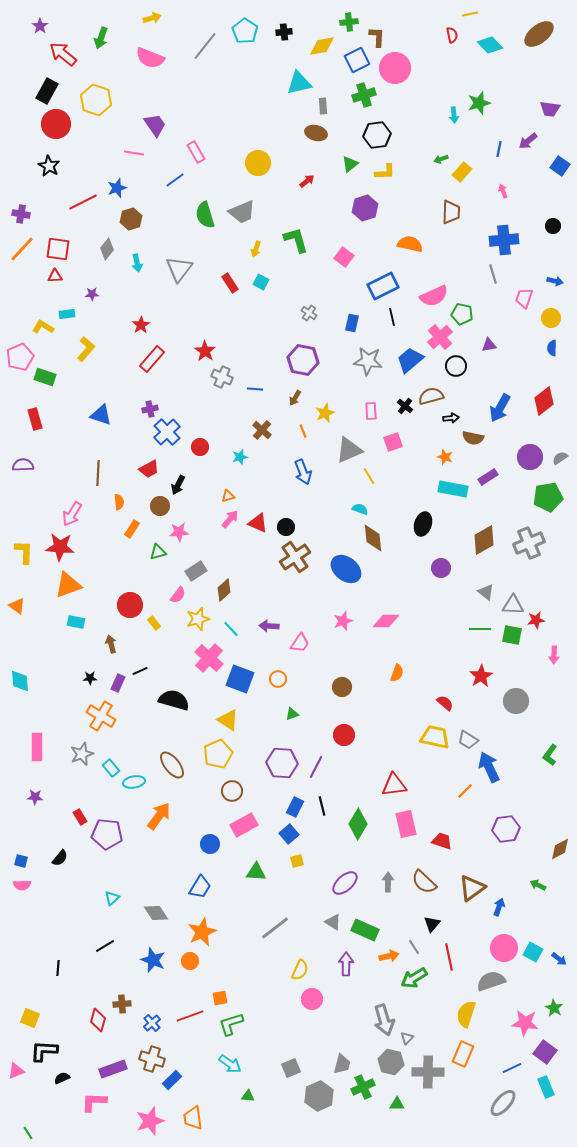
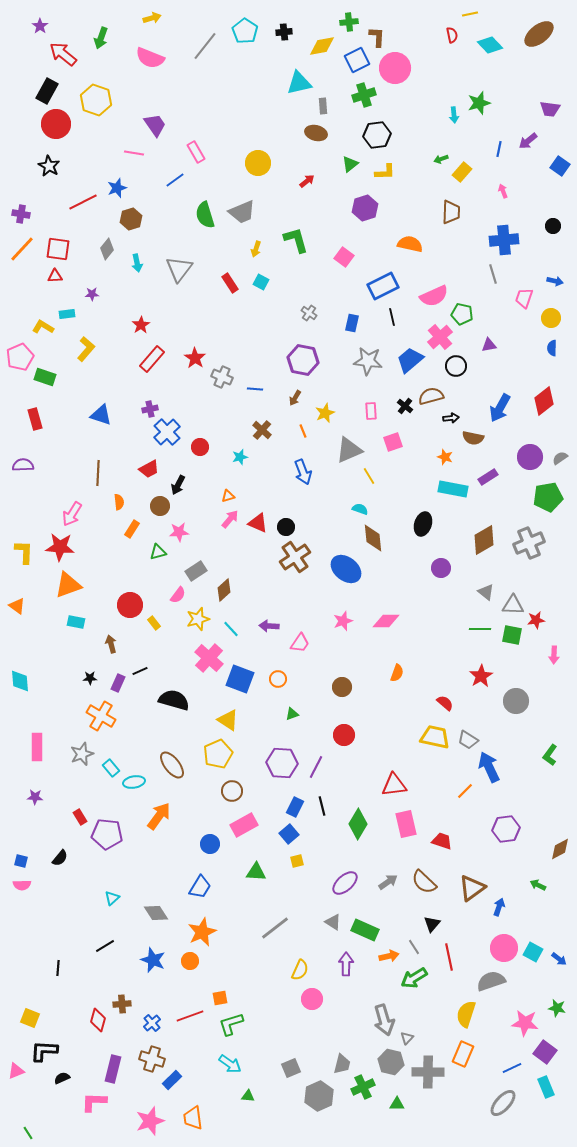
red star at (205, 351): moved 10 px left, 7 px down
gray arrow at (388, 882): rotated 54 degrees clockwise
green star at (554, 1008): moved 3 px right; rotated 18 degrees counterclockwise
purple rectangle at (113, 1069): rotated 56 degrees counterclockwise
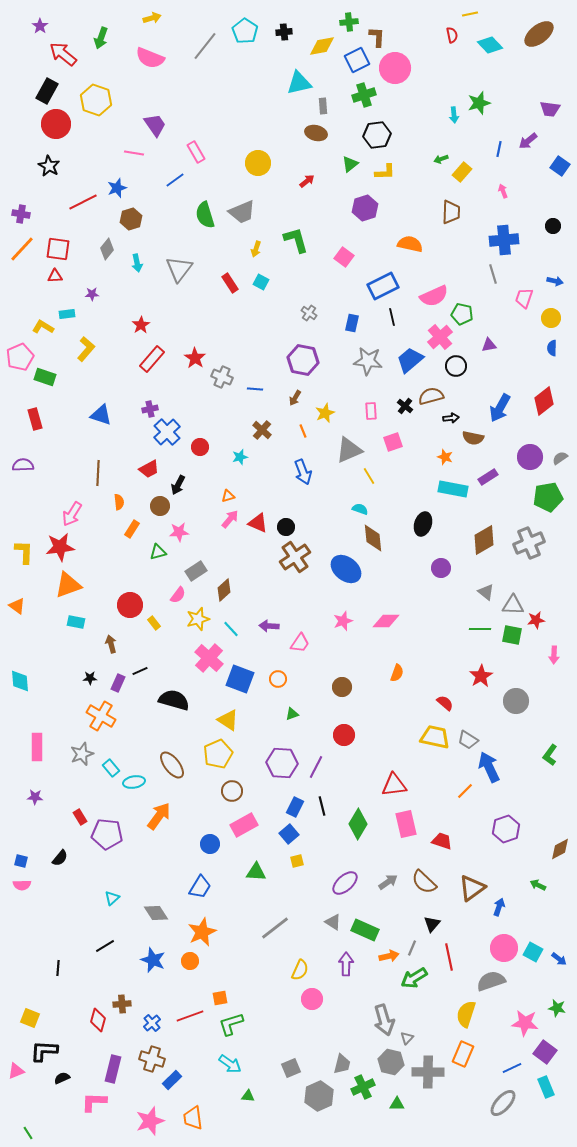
red star at (60, 547): rotated 12 degrees counterclockwise
purple hexagon at (506, 829): rotated 12 degrees counterclockwise
gray line at (414, 947): moved 2 px left, 1 px down; rotated 56 degrees clockwise
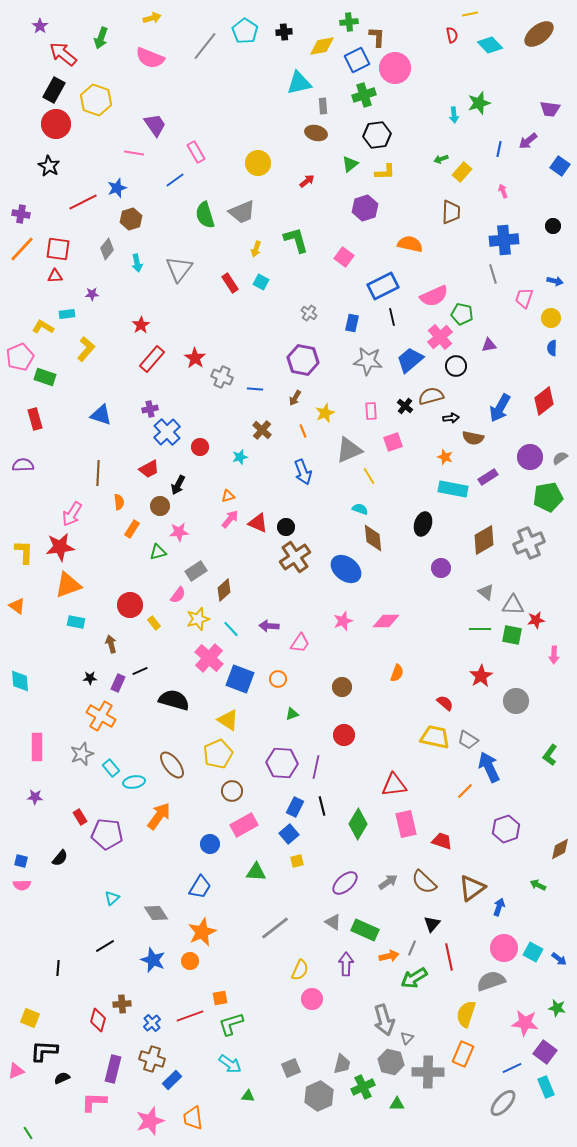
black rectangle at (47, 91): moved 7 px right, 1 px up
purple line at (316, 767): rotated 15 degrees counterclockwise
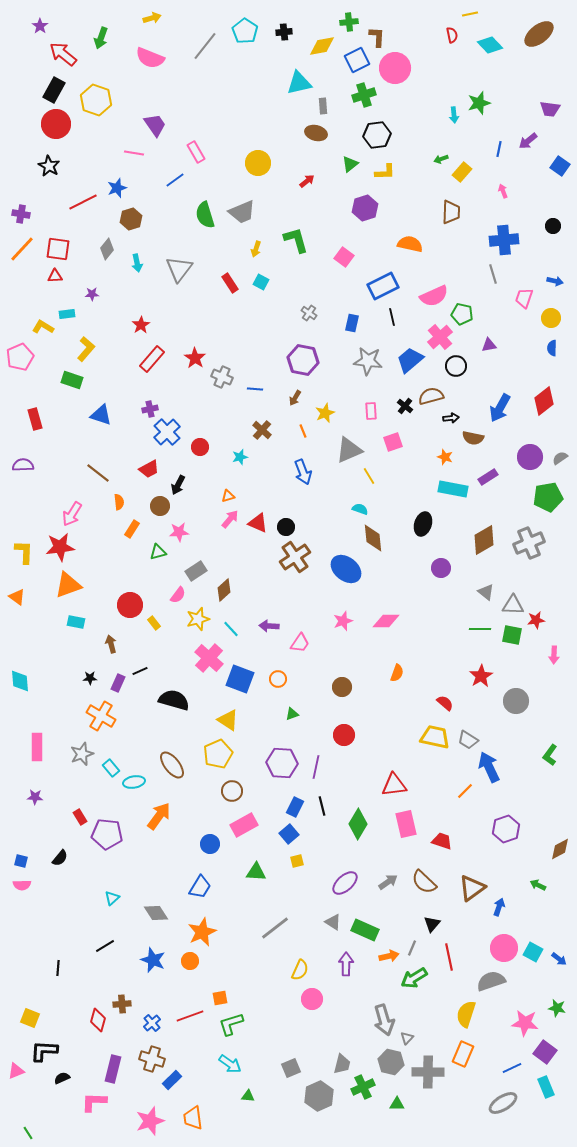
green rectangle at (45, 377): moved 27 px right, 3 px down
brown line at (98, 473): rotated 55 degrees counterclockwise
orange triangle at (17, 606): moved 9 px up
gray ellipse at (503, 1103): rotated 16 degrees clockwise
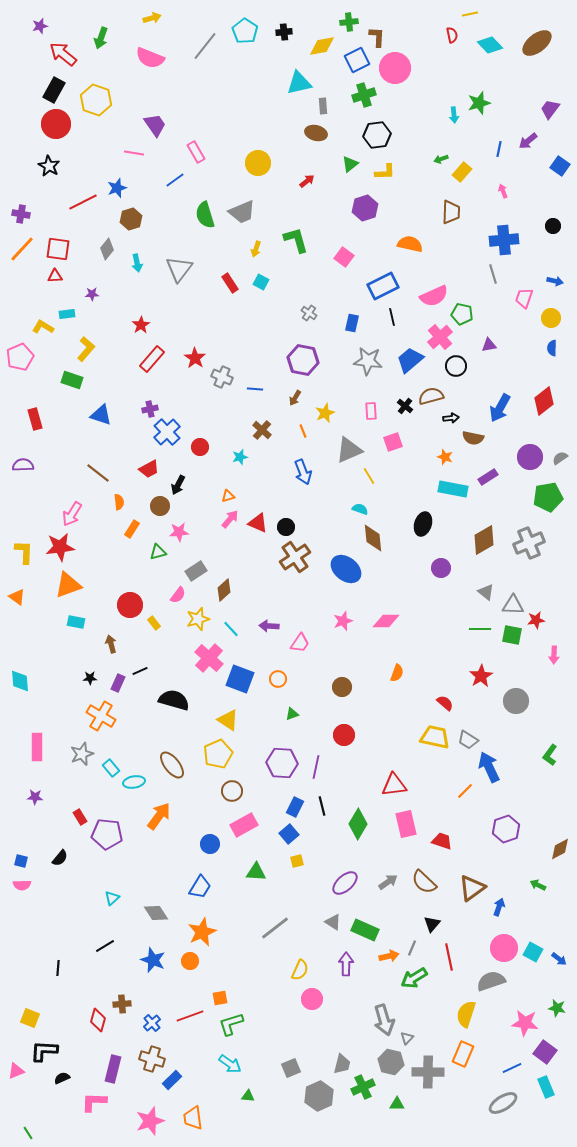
purple star at (40, 26): rotated 21 degrees clockwise
brown ellipse at (539, 34): moved 2 px left, 9 px down
purple trapezoid at (550, 109): rotated 120 degrees clockwise
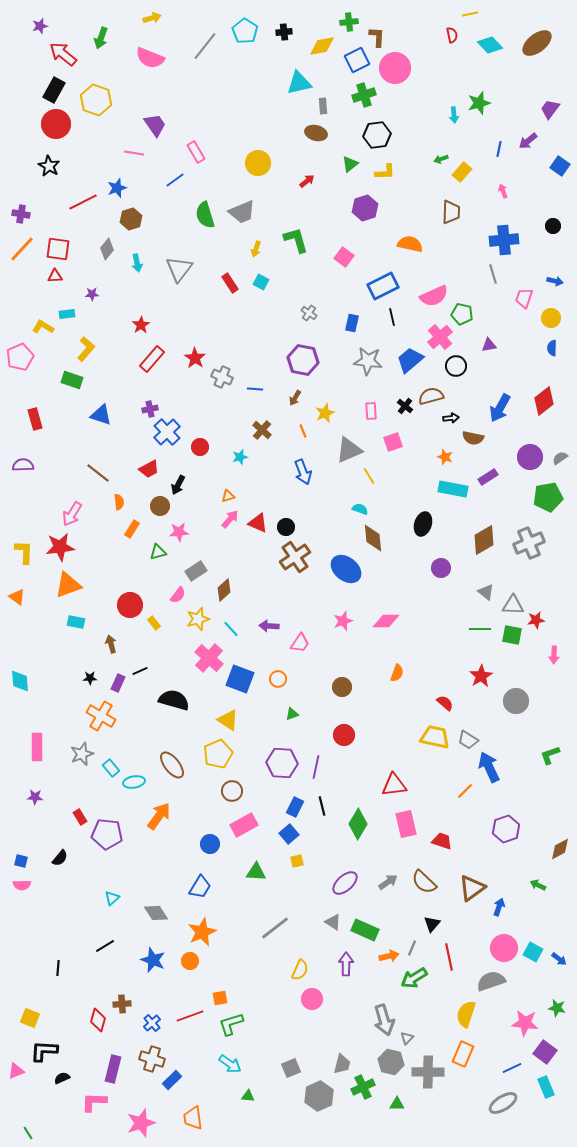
green L-shape at (550, 755): rotated 35 degrees clockwise
pink star at (150, 1121): moved 9 px left, 2 px down
